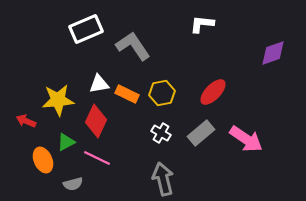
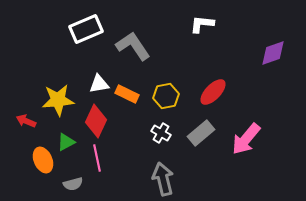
yellow hexagon: moved 4 px right, 3 px down
pink arrow: rotated 96 degrees clockwise
pink line: rotated 52 degrees clockwise
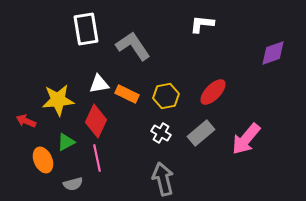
white rectangle: rotated 76 degrees counterclockwise
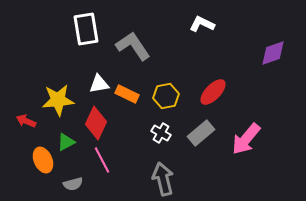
white L-shape: rotated 20 degrees clockwise
red diamond: moved 2 px down
pink line: moved 5 px right, 2 px down; rotated 16 degrees counterclockwise
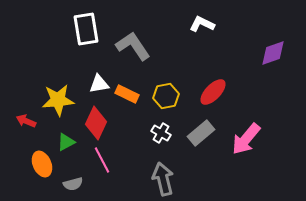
orange ellipse: moved 1 px left, 4 px down
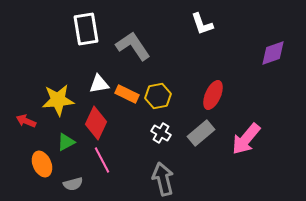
white L-shape: rotated 135 degrees counterclockwise
red ellipse: moved 3 px down; rotated 20 degrees counterclockwise
yellow hexagon: moved 8 px left
